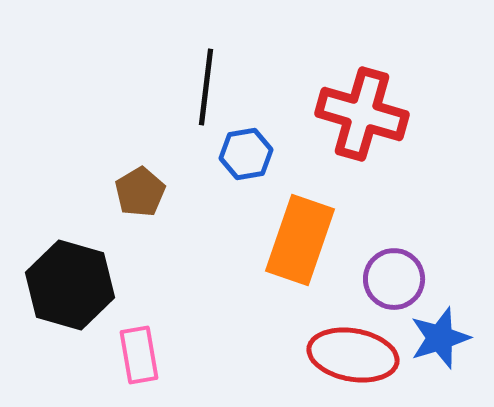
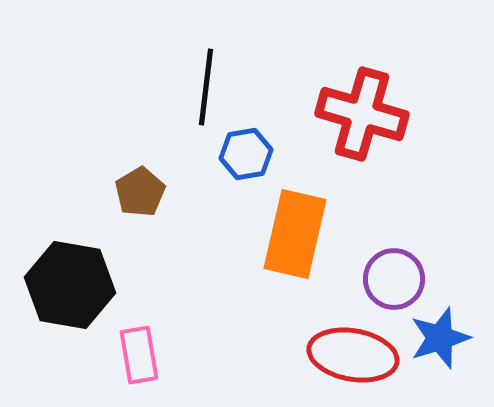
orange rectangle: moved 5 px left, 6 px up; rotated 6 degrees counterclockwise
black hexagon: rotated 6 degrees counterclockwise
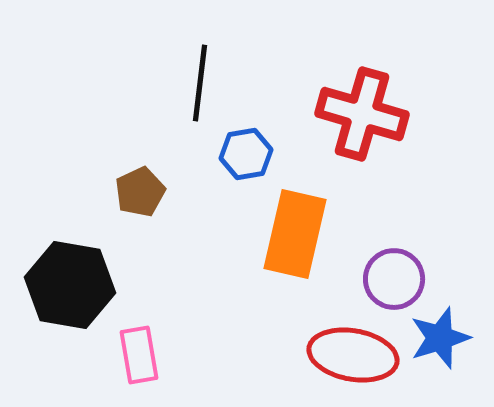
black line: moved 6 px left, 4 px up
brown pentagon: rotated 6 degrees clockwise
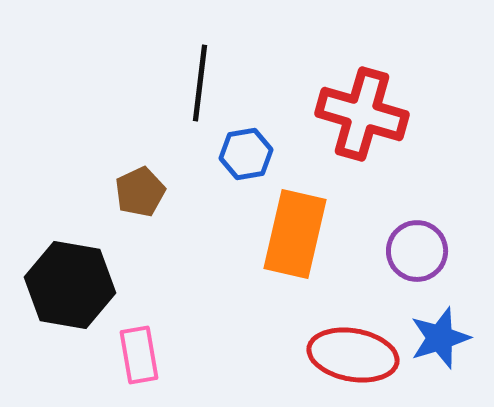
purple circle: moved 23 px right, 28 px up
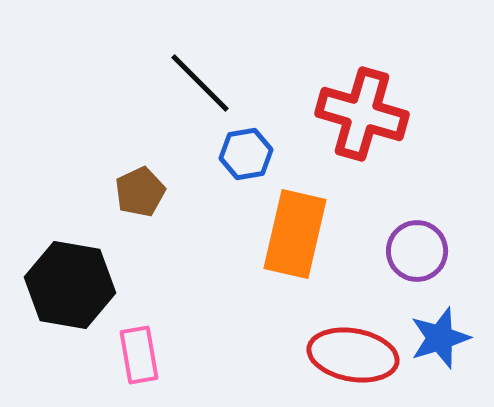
black line: rotated 52 degrees counterclockwise
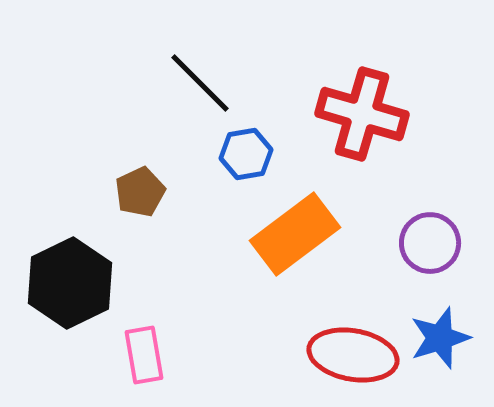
orange rectangle: rotated 40 degrees clockwise
purple circle: moved 13 px right, 8 px up
black hexagon: moved 2 px up; rotated 24 degrees clockwise
pink rectangle: moved 5 px right
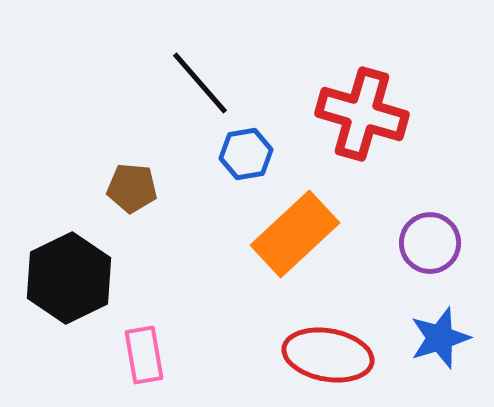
black line: rotated 4 degrees clockwise
brown pentagon: moved 8 px left, 4 px up; rotated 30 degrees clockwise
orange rectangle: rotated 6 degrees counterclockwise
black hexagon: moved 1 px left, 5 px up
red ellipse: moved 25 px left
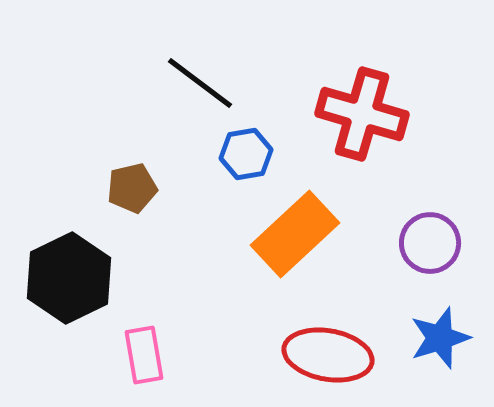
black line: rotated 12 degrees counterclockwise
brown pentagon: rotated 18 degrees counterclockwise
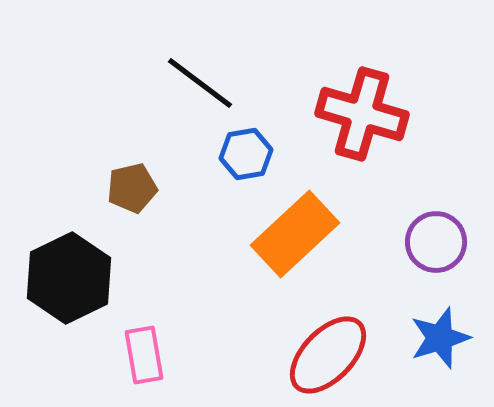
purple circle: moved 6 px right, 1 px up
red ellipse: rotated 56 degrees counterclockwise
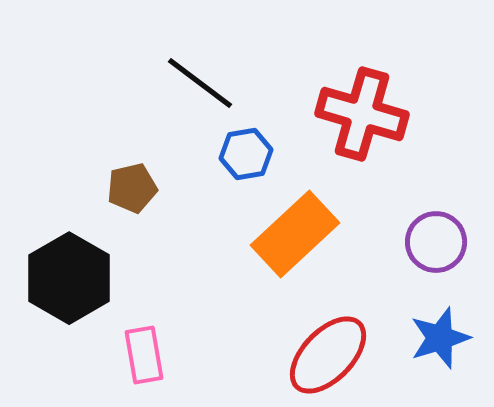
black hexagon: rotated 4 degrees counterclockwise
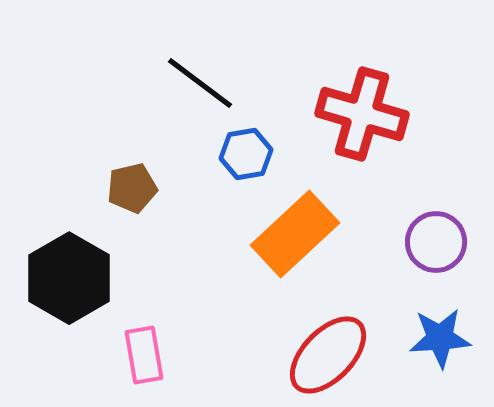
blue star: rotated 14 degrees clockwise
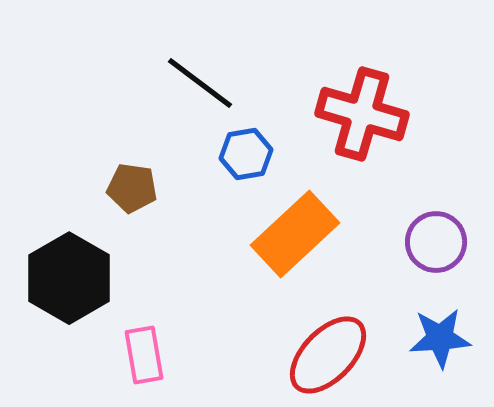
brown pentagon: rotated 21 degrees clockwise
